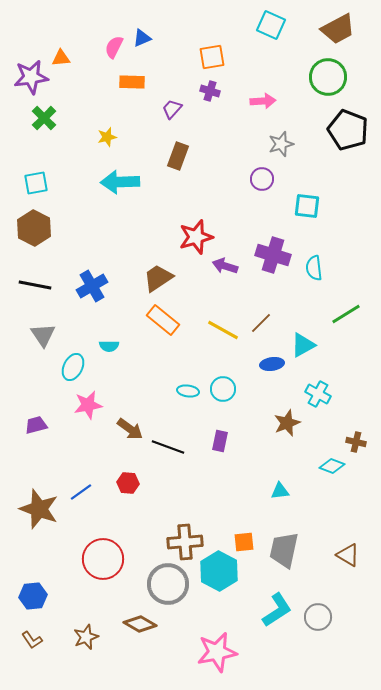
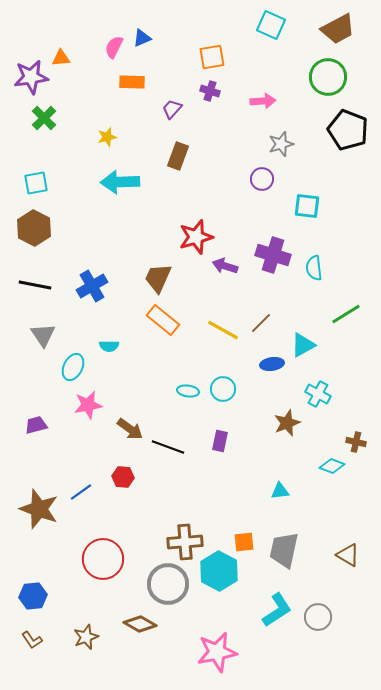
brown trapezoid at (158, 278): rotated 32 degrees counterclockwise
red hexagon at (128, 483): moved 5 px left, 6 px up
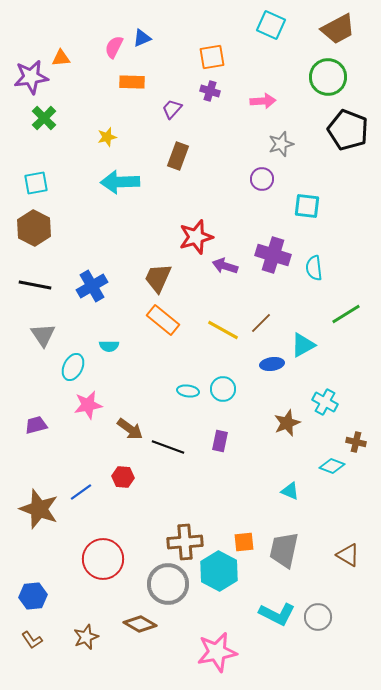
cyan cross at (318, 394): moved 7 px right, 8 px down
cyan triangle at (280, 491): moved 10 px right; rotated 30 degrees clockwise
cyan L-shape at (277, 610): moved 4 px down; rotated 60 degrees clockwise
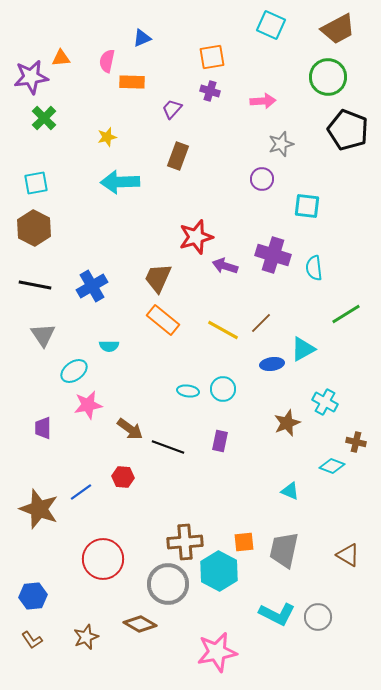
pink semicircle at (114, 47): moved 7 px left, 14 px down; rotated 15 degrees counterclockwise
cyan triangle at (303, 345): moved 4 px down
cyan ellipse at (73, 367): moved 1 px right, 4 px down; rotated 28 degrees clockwise
purple trapezoid at (36, 425): moved 7 px right, 3 px down; rotated 75 degrees counterclockwise
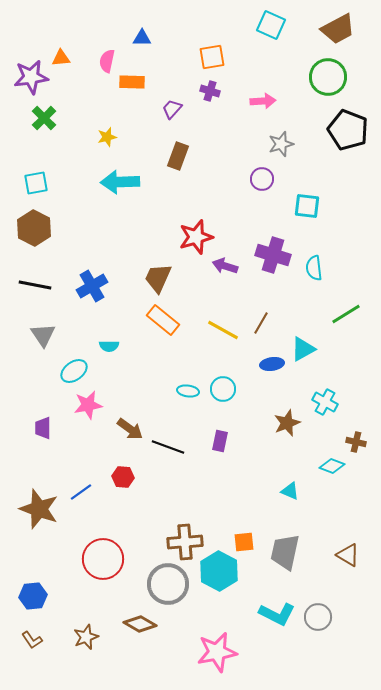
blue triangle at (142, 38): rotated 24 degrees clockwise
brown line at (261, 323): rotated 15 degrees counterclockwise
gray trapezoid at (284, 550): moved 1 px right, 2 px down
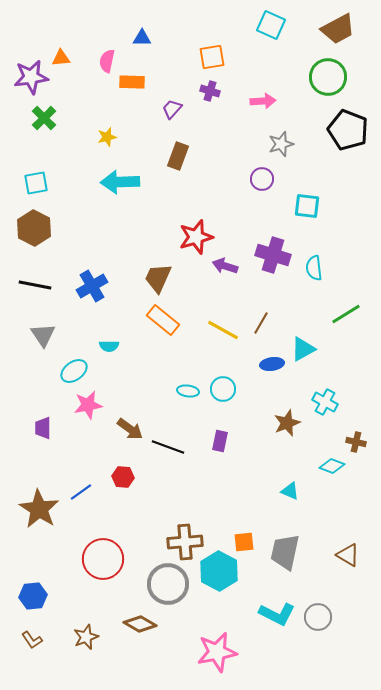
brown star at (39, 509): rotated 12 degrees clockwise
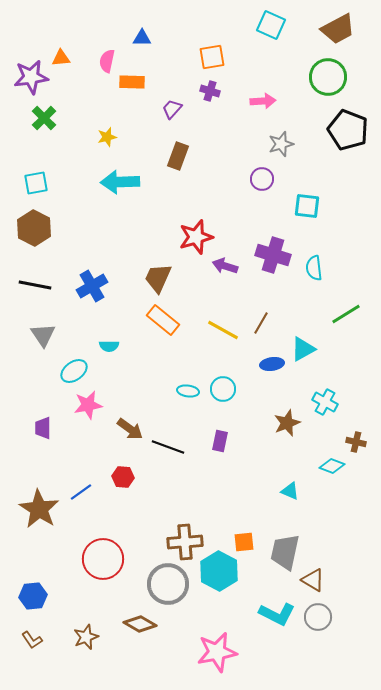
brown triangle at (348, 555): moved 35 px left, 25 px down
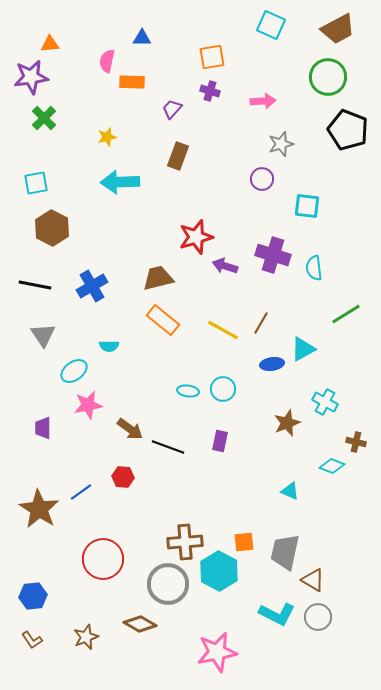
orange triangle at (61, 58): moved 11 px left, 14 px up
brown hexagon at (34, 228): moved 18 px right
brown trapezoid at (158, 278): rotated 52 degrees clockwise
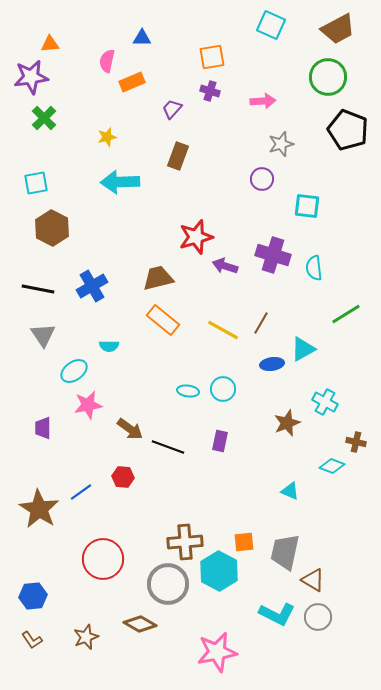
orange rectangle at (132, 82): rotated 25 degrees counterclockwise
black line at (35, 285): moved 3 px right, 4 px down
